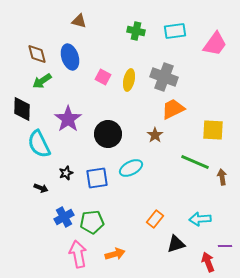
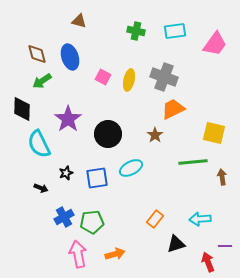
yellow square: moved 1 px right, 3 px down; rotated 10 degrees clockwise
green line: moved 2 px left; rotated 28 degrees counterclockwise
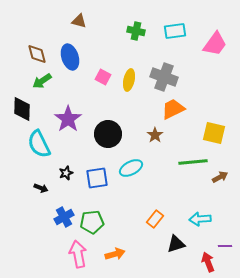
brown arrow: moved 2 px left; rotated 70 degrees clockwise
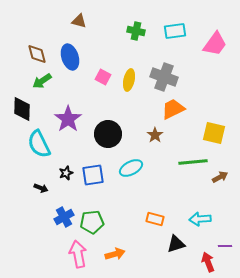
blue square: moved 4 px left, 3 px up
orange rectangle: rotated 66 degrees clockwise
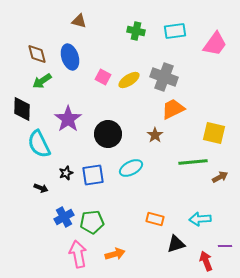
yellow ellipse: rotated 45 degrees clockwise
red arrow: moved 2 px left, 1 px up
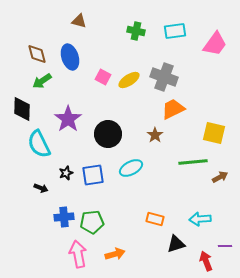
blue cross: rotated 24 degrees clockwise
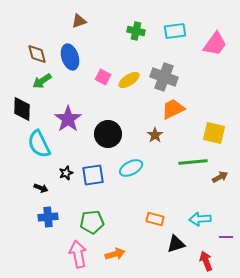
brown triangle: rotated 35 degrees counterclockwise
blue cross: moved 16 px left
purple line: moved 1 px right, 9 px up
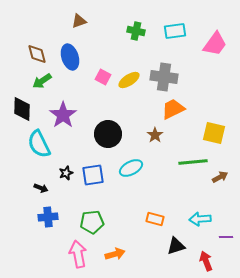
gray cross: rotated 12 degrees counterclockwise
purple star: moved 5 px left, 4 px up
black triangle: moved 2 px down
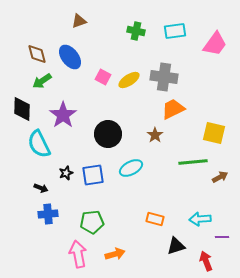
blue ellipse: rotated 20 degrees counterclockwise
blue cross: moved 3 px up
purple line: moved 4 px left
